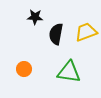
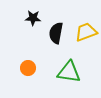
black star: moved 2 px left, 1 px down
black semicircle: moved 1 px up
orange circle: moved 4 px right, 1 px up
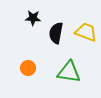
yellow trapezoid: rotated 40 degrees clockwise
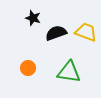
black star: rotated 14 degrees clockwise
black semicircle: rotated 60 degrees clockwise
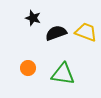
green triangle: moved 6 px left, 2 px down
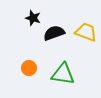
black semicircle: moved 2 px left
orange circle: moved 1 px right
